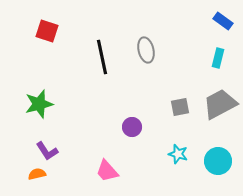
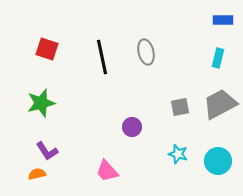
blue rectangle: moved 1 px up; rotated 36 degrees counterclockwise
red square: moved 18 px down
gray ellipse: moved 2 px down
green star: moved 2 px right, 1 px up
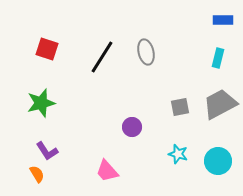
black line: rotated 44 degrees clockwise
orange semicircle: rotated 72 degrees clockwise
